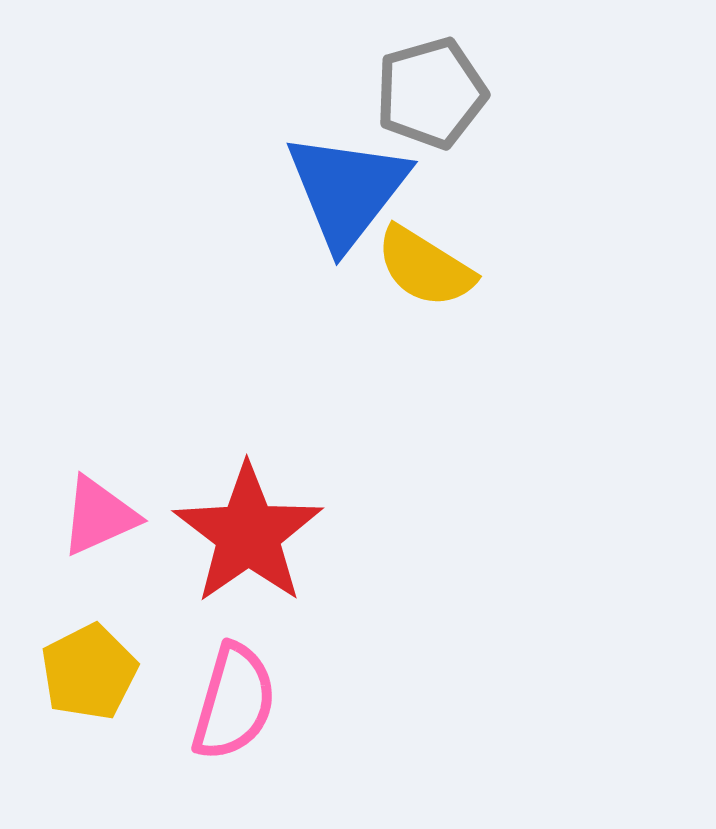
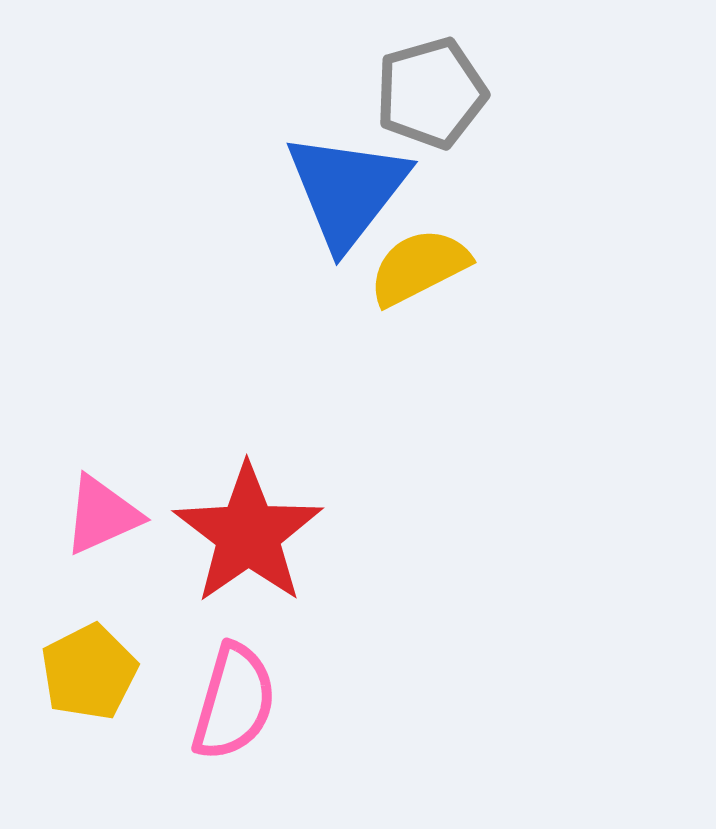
yellow semicircle: moved 6 px left; rotated 121 degrees clockwise
pink triangle: moved 3 px right, 1 px up
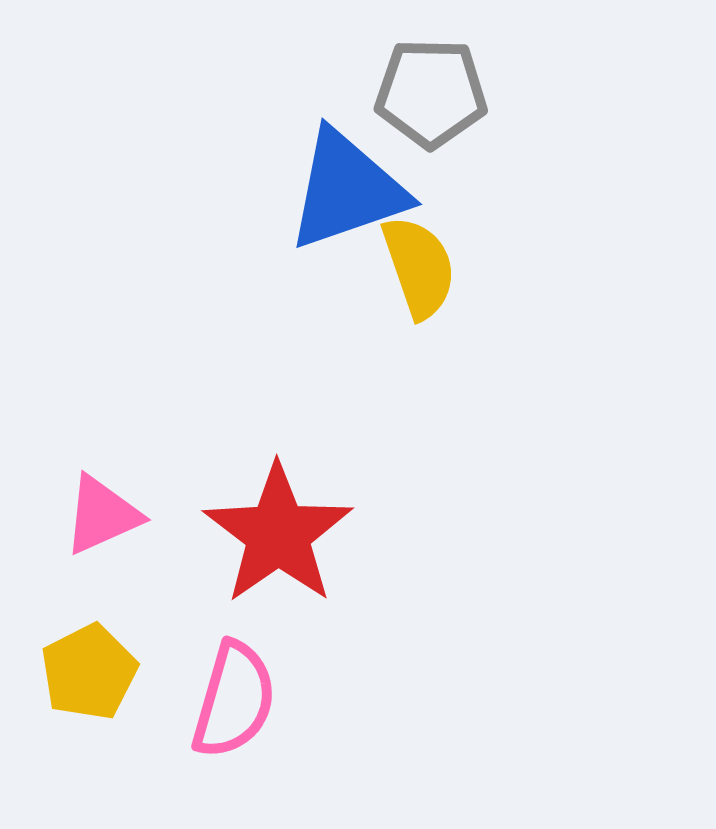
gray pentagon: rotated 17 degrees clockwise
blue triangle: rotated 33 degrees clockwise
yellow semicircle: rotated 98 degrees clockwise
red star: moved 30 px right
pink semicircle: moved 2 px up
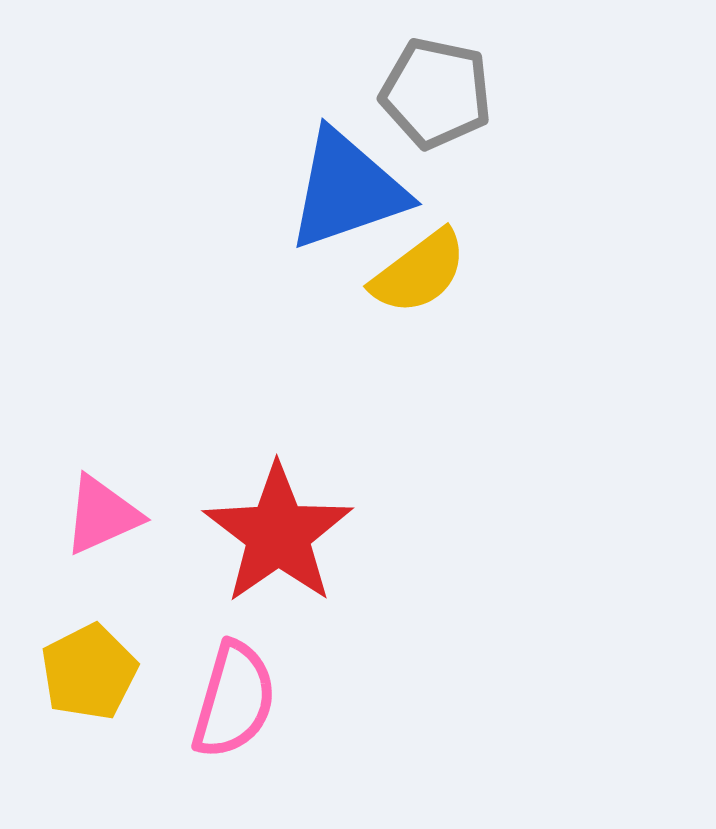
gray pentagon: moved 5 px right; rotated 11 degrees clockwise
yellow semicircle: moved 5 px down; rotated 72 degrees clockwise
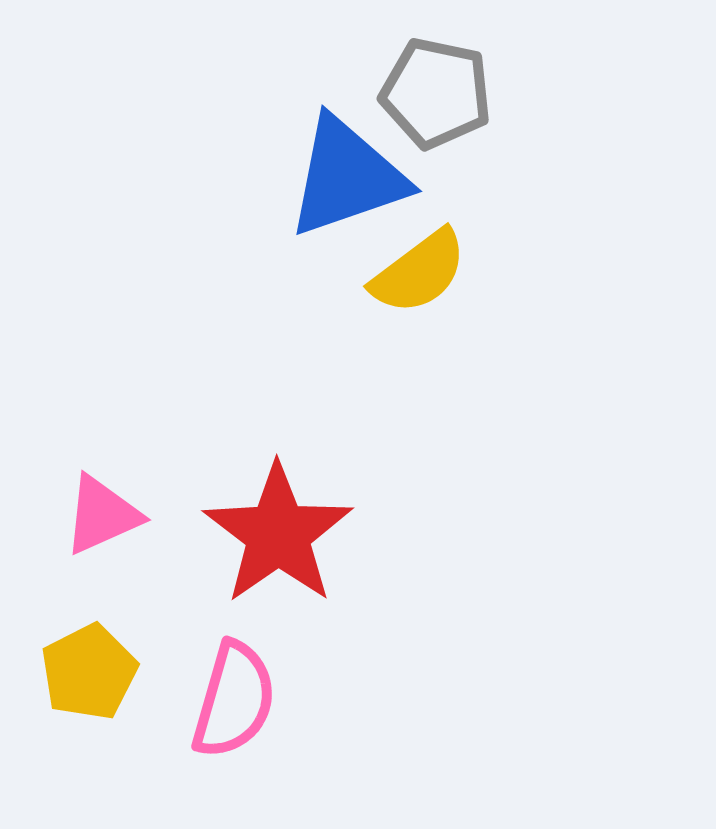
blue triangle: moved 13 px up
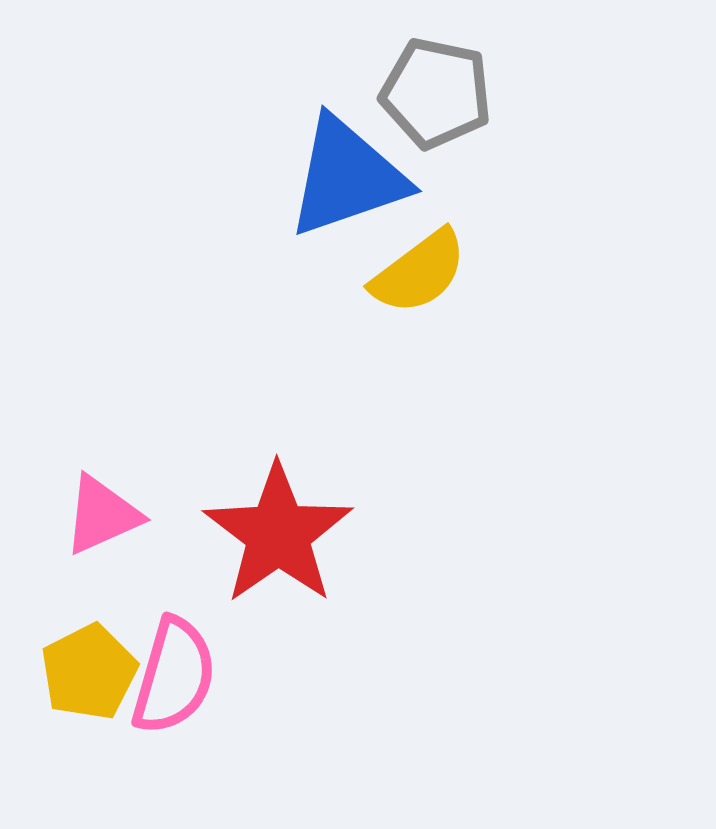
pink semicircle: moved 60 px left, 24 px up
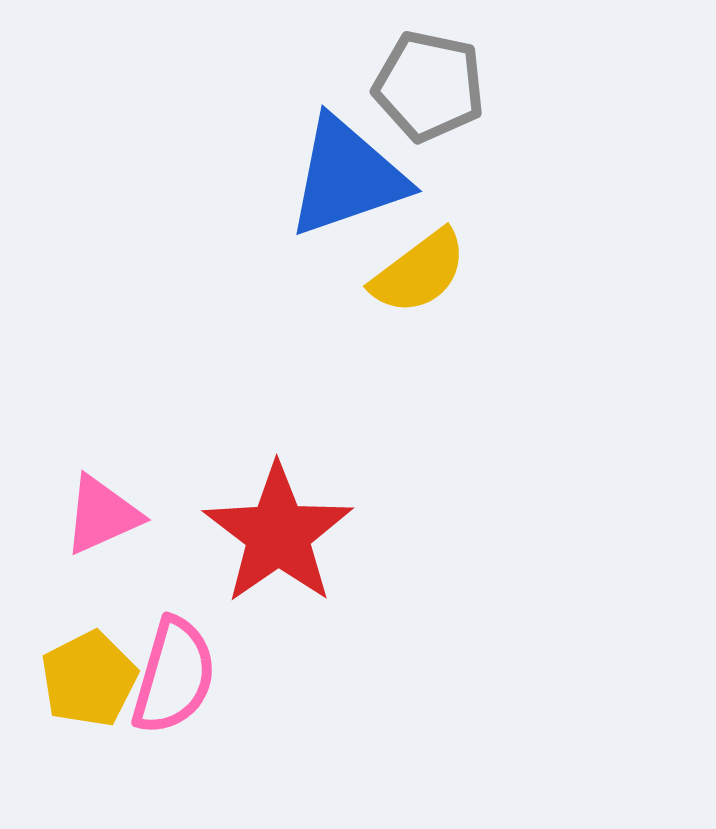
gray pentagon: moved 7 px left, 7 px up
yellow pentagon: moved 7 px down
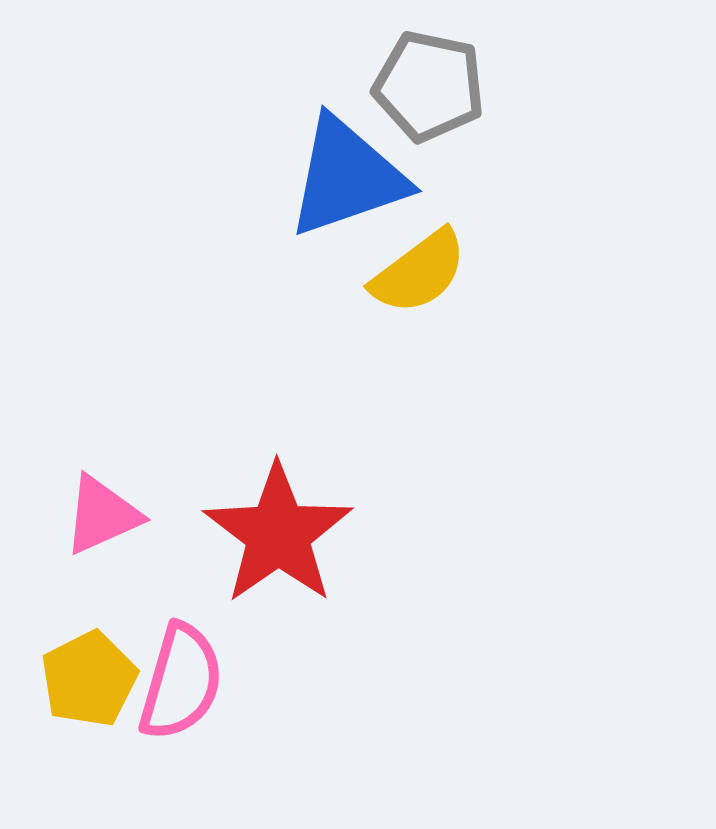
pink semicircle: moved 7 px right, 6 px down
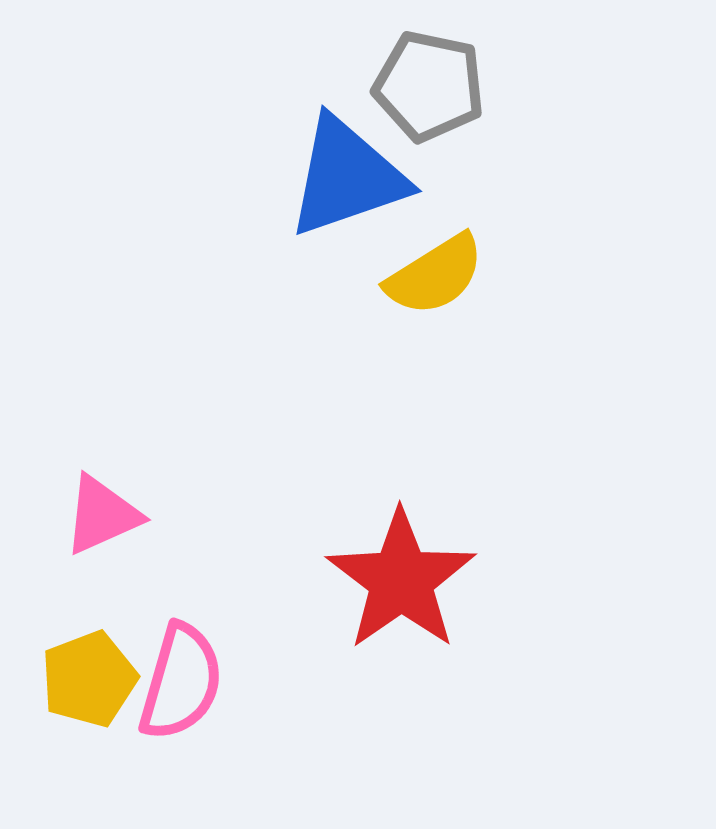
yellow semicircle: moved 16 px right, 3 px down; rotated 5 degrees clockwise
red star: moved 123 px right, 46 px down
yellow pentagon: rotated 6 degrees clockwise
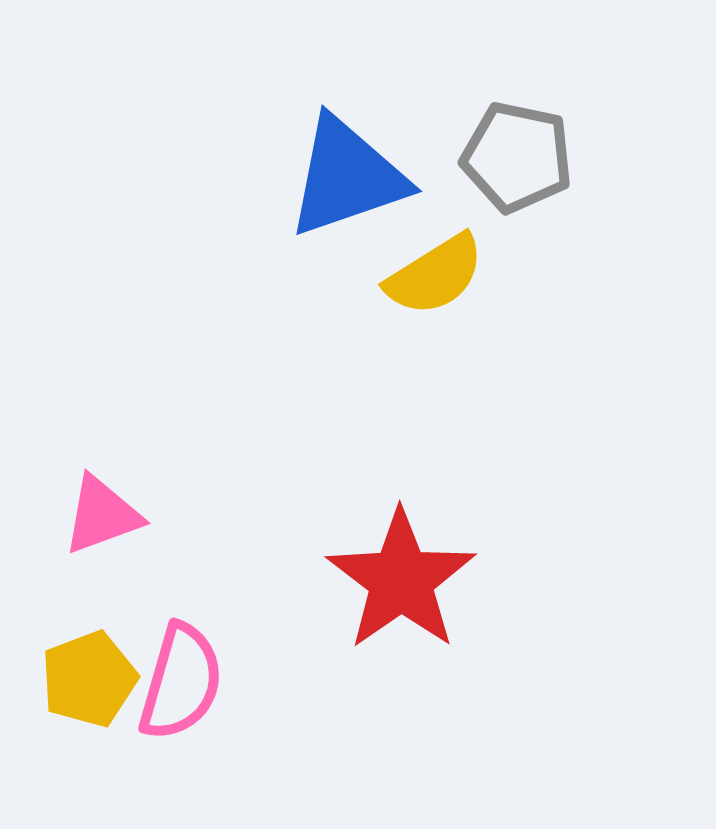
gray pentagon: moved 88 px right, 71 px down
pink triangle: rotated 4 degrees clockwise
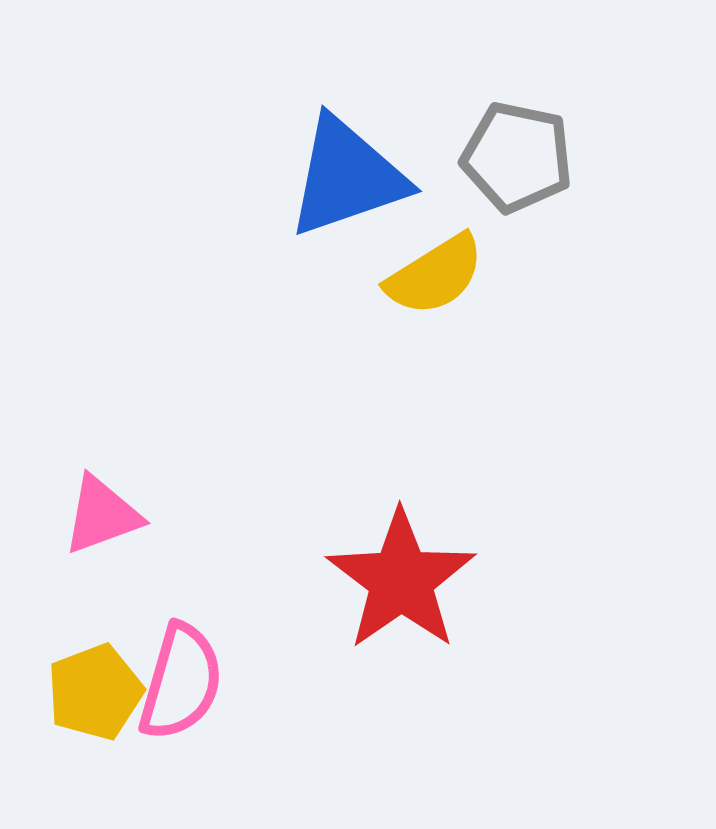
yellow pentagon: moved 6 px right, 13 px down
